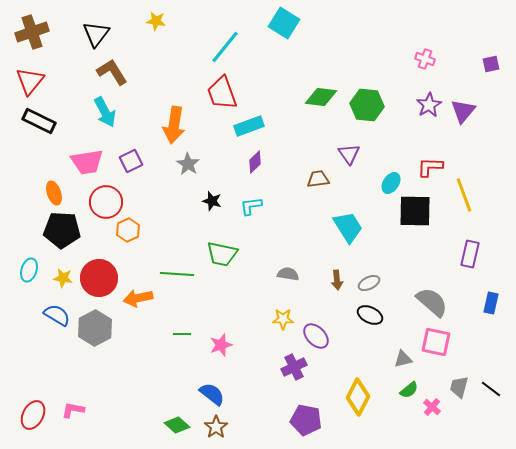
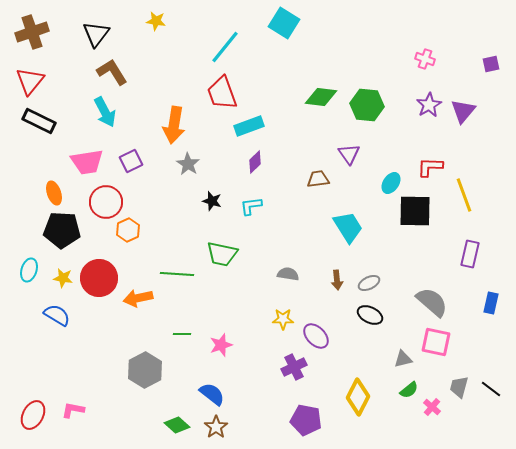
gray hexagon at (95, 328): moved 50 px right, 42 px down
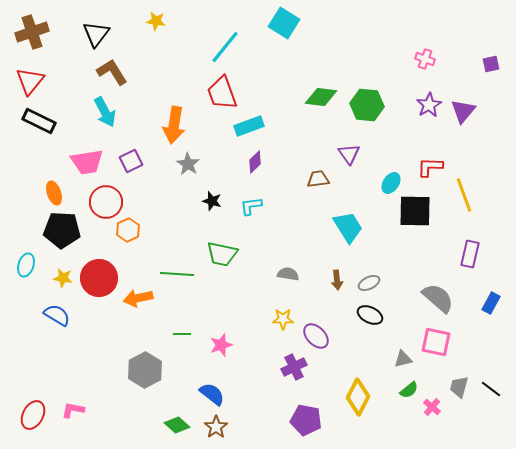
cyan ellipse at (29, 270): moved 3 px left, 5 px up
gray semicircle at (432, 302): moved 6 px right, 4 px up
blue rectangle at (491, 303): rotated 15 degrees clockwise
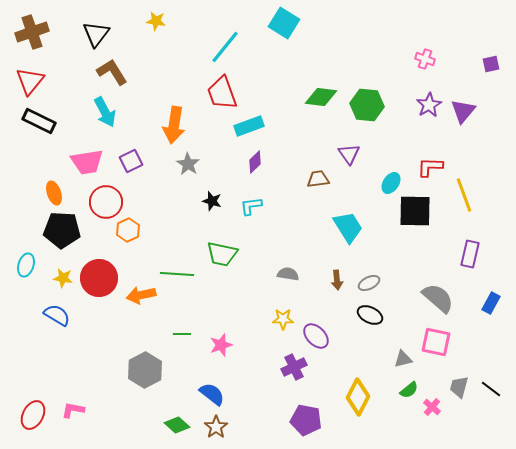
orange arrow at (138, 298): moved 3 px right, 3 px up
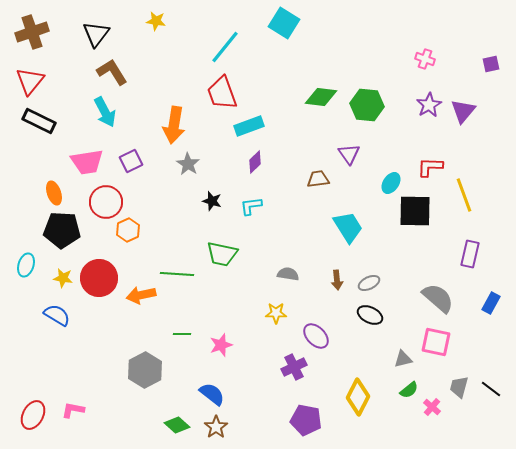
yellow star at (283, 319): moved 7 px left, 6 px up
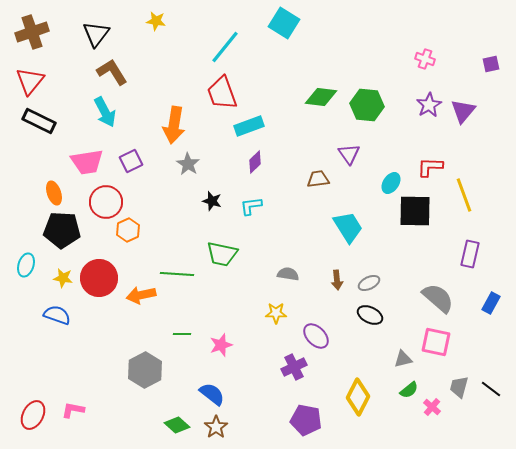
blue semicircle at (57, 315): rotated 12 degrees counterclockwise
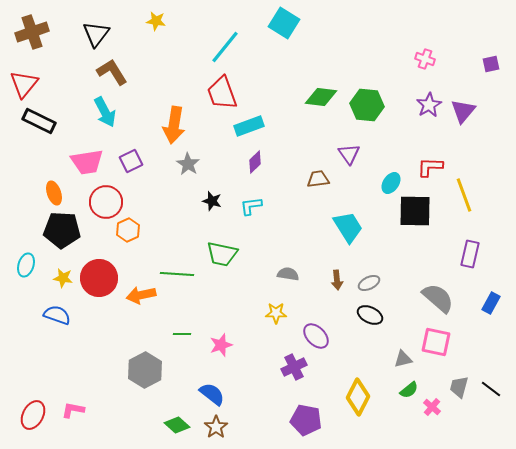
red triangle at (30, 81): moved 6 px left, 3 px down
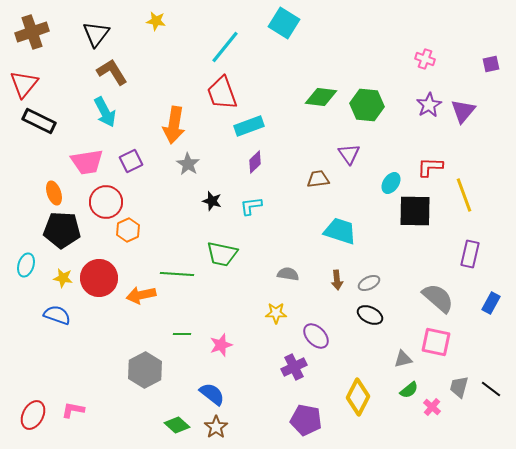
cyan trapezoid at (348, 227): moved 8 px left, 4 px down; rotated 40 degrees counterclockwise
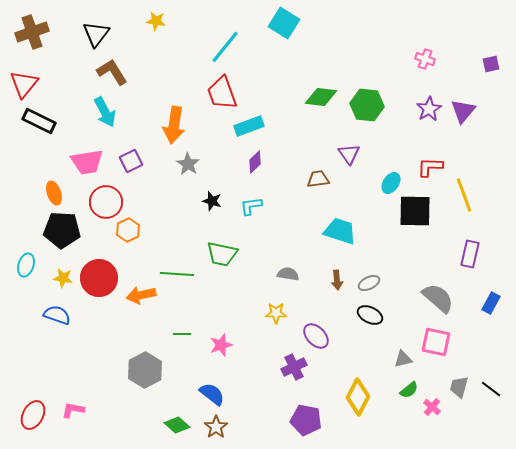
purple star at (429, 105): moved 4 px down
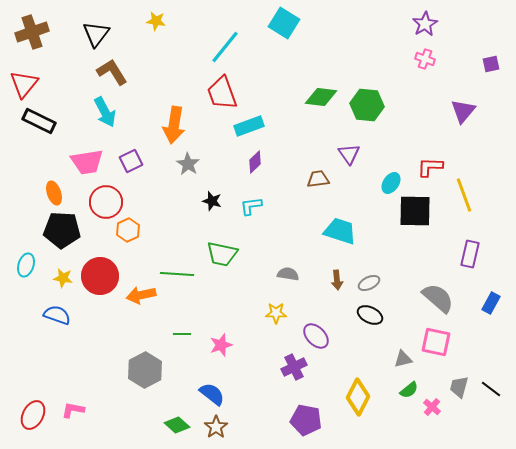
purple star at (429, 109): moved 4 px left, 85 px up
red circle at (99, 278): moved 1 px right, 2 px up
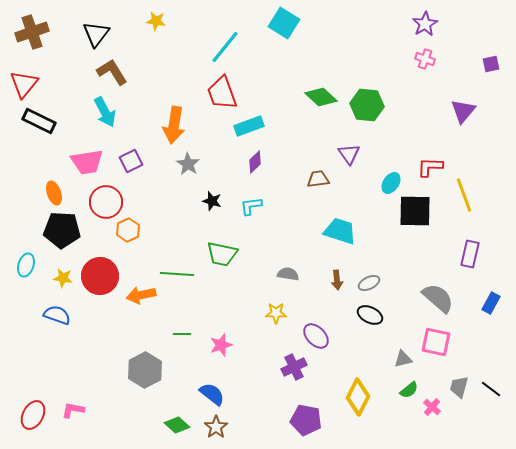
green diamond at (321, 97): rotated 36 degrees clockwise
